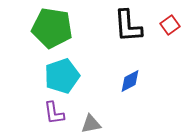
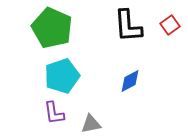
green pentagon: rotated 15 degrees clockwise
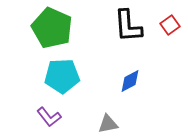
cyan pentagon: rotated 16 degrees clockwise
purple L-shape: moved 5 px left, 4 px down; rotated 30 degrees counterclockwise
gray triangle: moved 17 px right
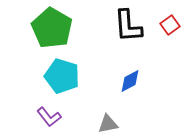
green pentagon: rotated 6 degrees clockwise
cyan pentagon: rotated 20 degrees clockwise
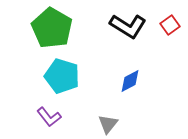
black L-shape: rotated 54 degrees counterclockwise
gray triangle: rotated 40 degrees counterclockwise
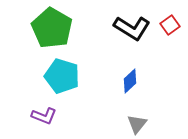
black L-shape: moved 4 px right, 2 px down
blue diamond: rotated 15 degrees counterclockwise
purple L-shape: moved 5 px left, 1 px up; rotated 30 degrees counterclockwise
gray triangle: moved 29 px right
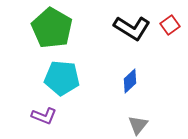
cyan pentagon: moved 2 px down; rotated 12 degrees counterclockwise
gray triangle: moved 1 px right, 1 px down
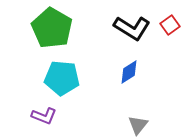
blue diamond: moved 1 px left, 9 px up; rotated 10 degrees clockwise
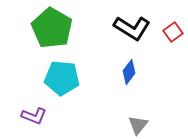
red square: moved 3 px right, 7 px down
blue diamond: rotated 20 degrees counterclockwise
purple L-shape: moved 10 px left
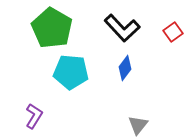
black L-shape: moved 10 px left; rotated 15 degrees clockwise
blue diamond: moved 4 px left, 4 px up
cyan pentagon: moved 9 px right, 6 px up
purple L-shape: rotated 80 degrees counterclockwise
